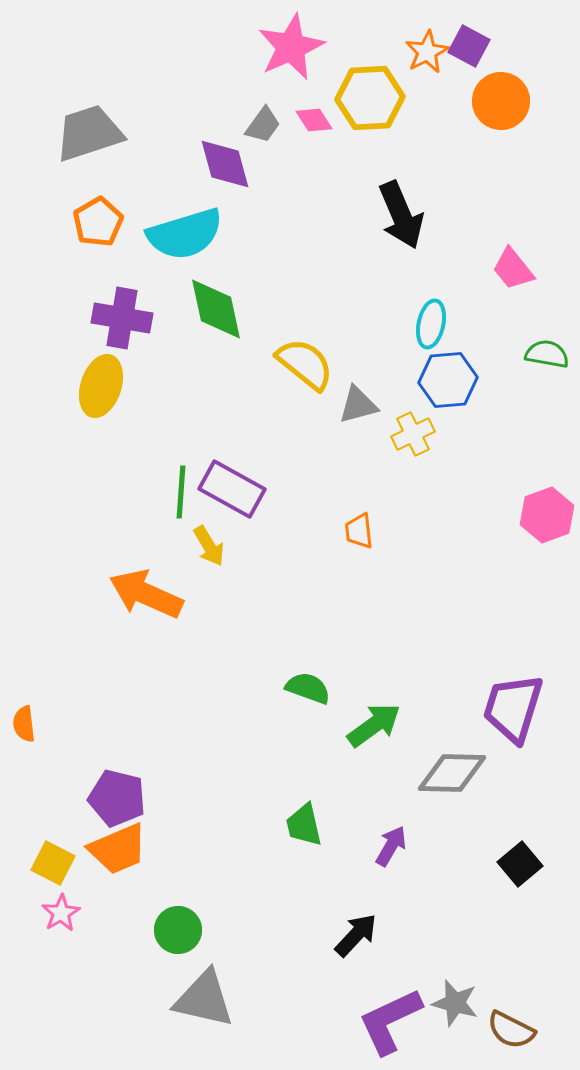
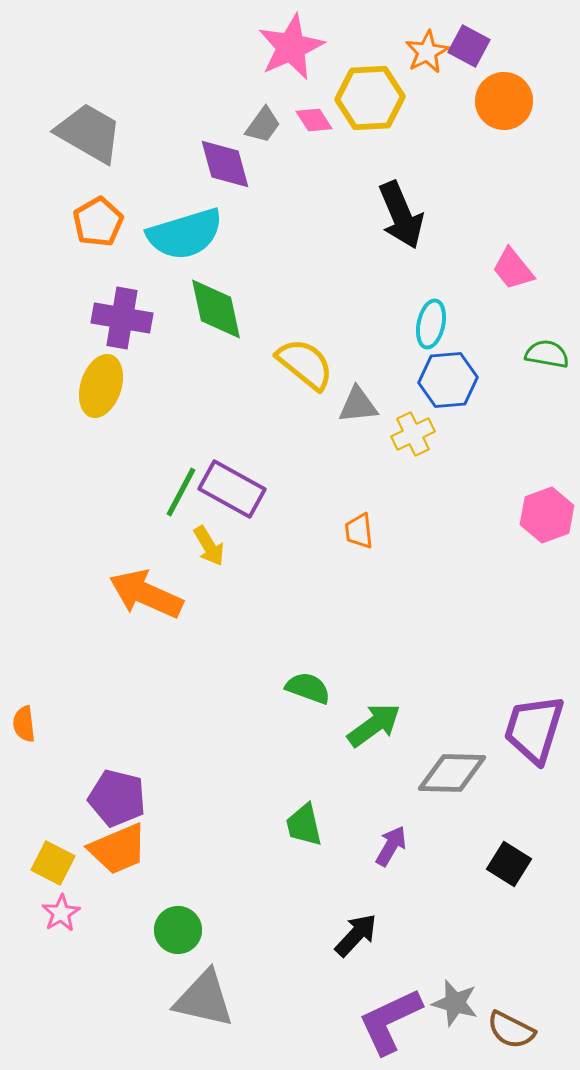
orange circle at (501, 101): moved 3 px right
gray trapezoid at (89, 133): rotated 48 degrees clockwise
gray triangle at (358, 405): rotated 9 degrees clockwise
green line at (181, 492): rotated 24 degrees clockwise
purple trapezoid at (513, 708): moved 21 px right, 21 px down
black square at (520, 864): moved 11 px left; rotated 18 degrees counterclockwise
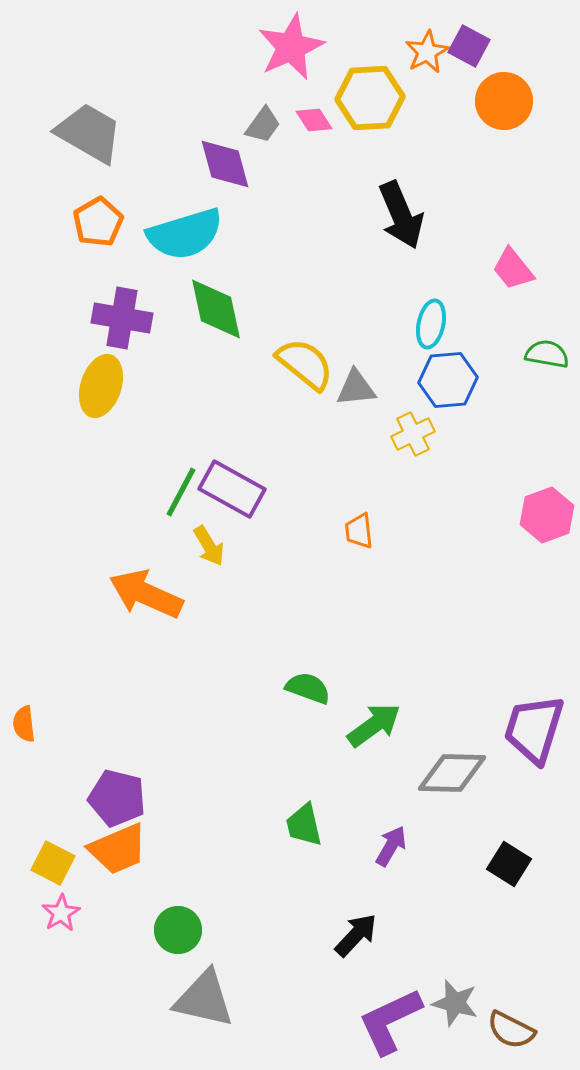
gray triangle at (358, 405): moved 2 px left, 17 px up
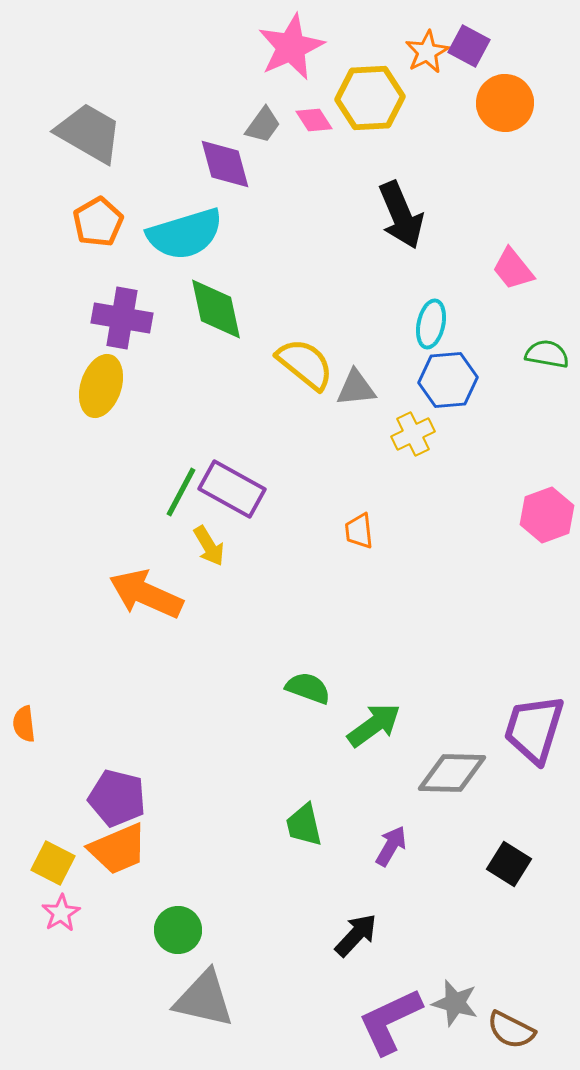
orange circle at (504, 101): moved 1 px right, 2 px down
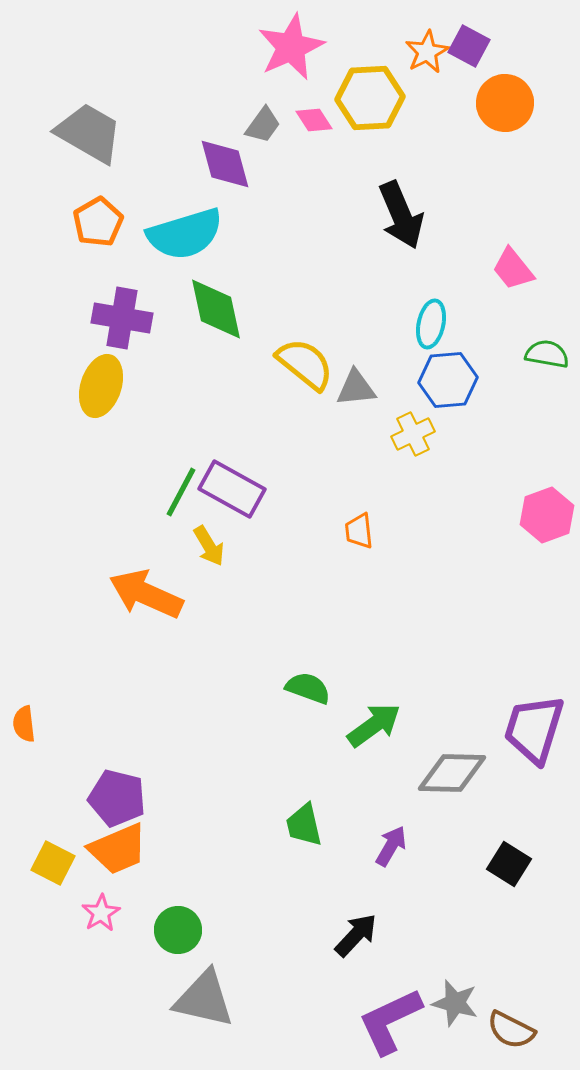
pink star at (61, 913): moved 40 px right
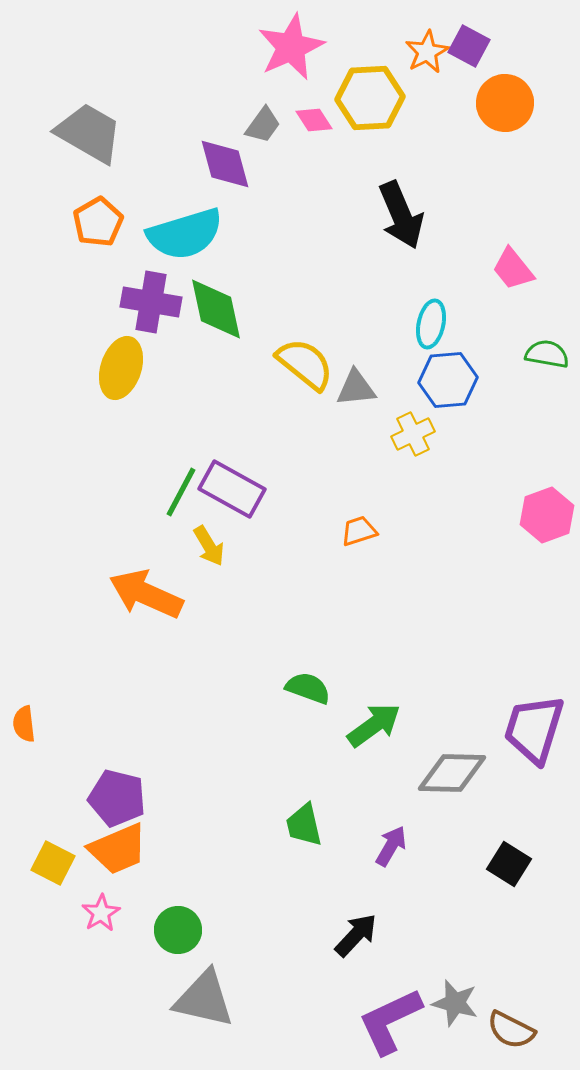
purple cross at (122, 318): moved 29 px right, 16 px up
yellow ellipse at (101, 386): moved 20 px right, 18 px up
orange trapezoid at (359, 531): rotated 78 degrees clockwise
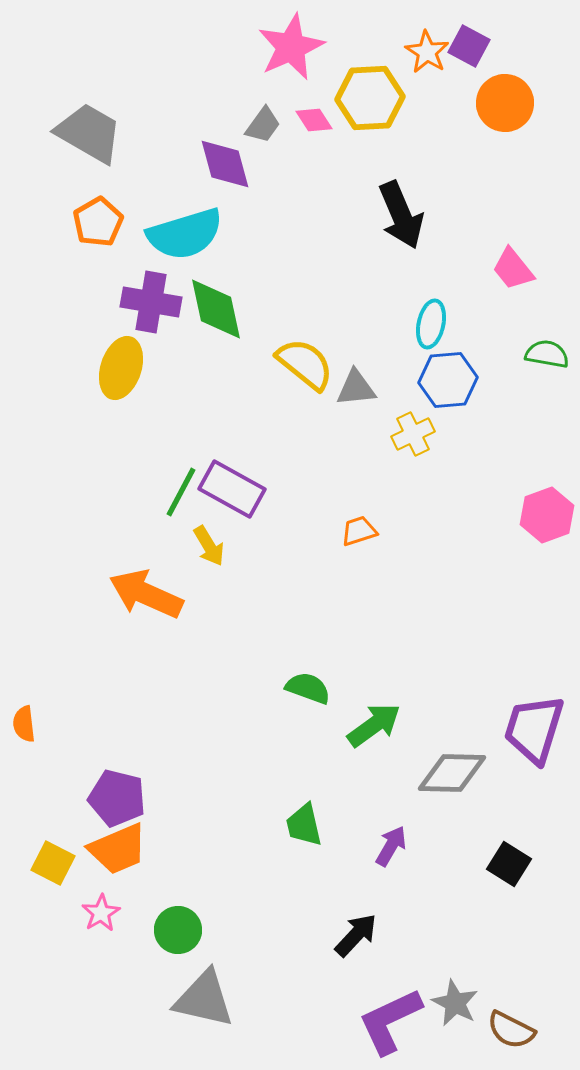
orange star at (427, 52): rotated 12 degrees counterclockwise
gray star at (455, 1003): rotated 12 degrees clockwise
